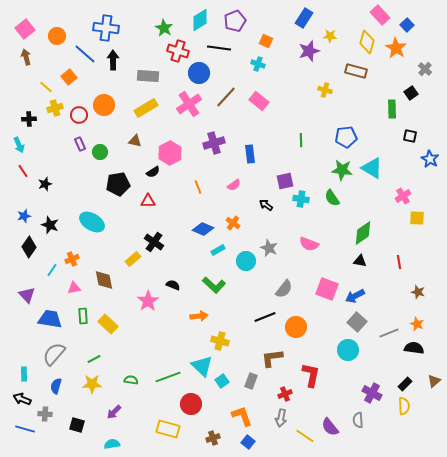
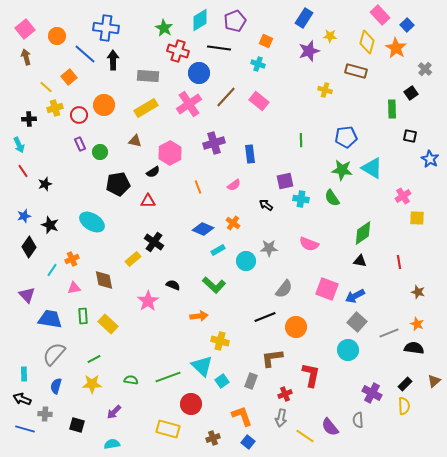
gray star at (269, 248): rotated 24 degrees counterclockwise
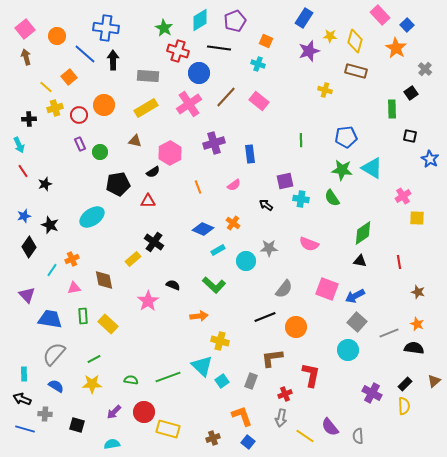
yellow diamond at (367, 42): moved 12 px left, 1 px up
cyan ellipse at (92, 222): moved 5 px up; rotated 65 degrees counterclockwise
blue semicircle at (56, 386): rotated 105 degrees clockwise
red circle at (191, 404): moved 47 px left, 8 px down
gray semicircle at (358, 420): moved 16 px down
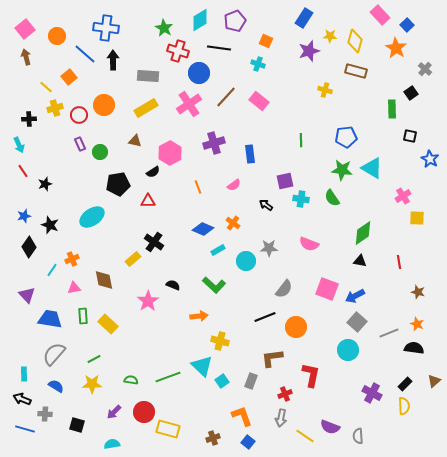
purple semicircle at (330, 427): rotated 30 degrees counterclockwise
